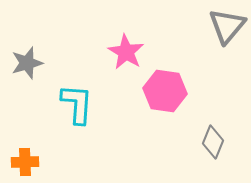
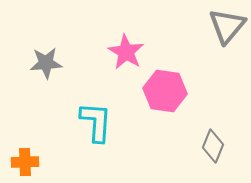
gray star: moved 19 px right; rotated 12 degrees clockwise
cyan L-shape: moved 19 px right, 18 px down
gray diamond: moved 4 px down
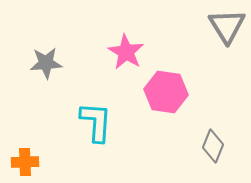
gray triangle: rotated 12 degrees counterclockwise
pink hexagon: moved 1 px right, 1 px down
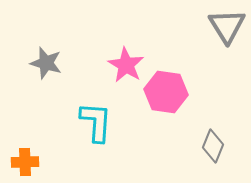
pink star: moved 13 px down
gray star: rotated 20 degrees clockwise
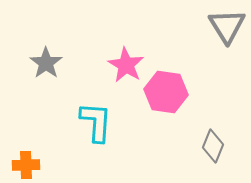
gray star: rotated 20 degrees clockwise
orange cross: moved 1 px right, 3 px down
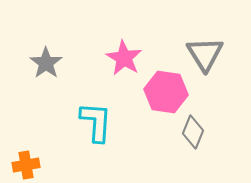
gray triangle: moved 22 px left, 28 px down
pink star: moved 2 px left, 7 px up
gray diamond: moved 20 px left, 14 px up
orange cross: rotated 8 degrees counterclockwise
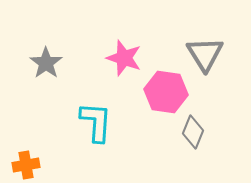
pink star: rotated 12 degrees counterclockwise
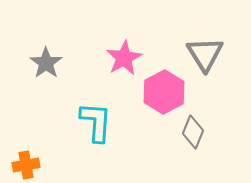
pink star: rotated 24 degrees clockwise
pink hexagon: moved 2 px left; rotated 24 degrees clockwise
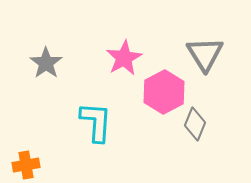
gray diamond: moved 2 px right, 8 px up
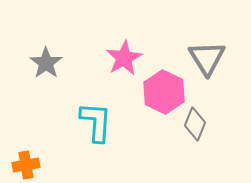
gray triangle: moved 2 px right, 4 px down
pink hexagon: rotated 6 degrees counterclockwise
